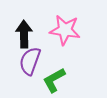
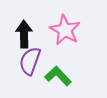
pink star: rotated 20 degrees clockwise
green L-shape: moved 4 px right, 4 px up; rotated 76 degrees clockwise
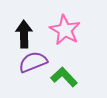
purple semicircle: moved 3 px right, 1 px down; rotated 48 degrees clockwise
green L-shape: moved 6 px right, 1 px down
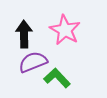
green L-shape: moved 7 px left, 1 px down
